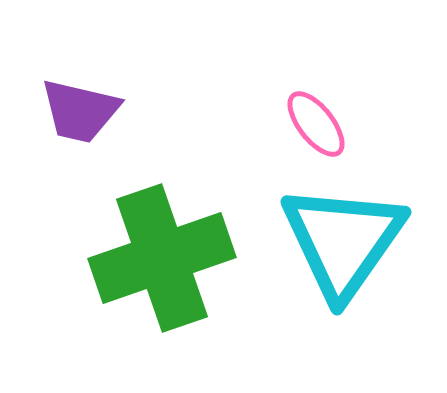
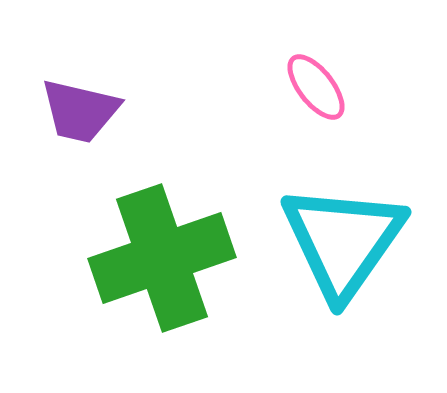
pink ellipse: moved 37 px up
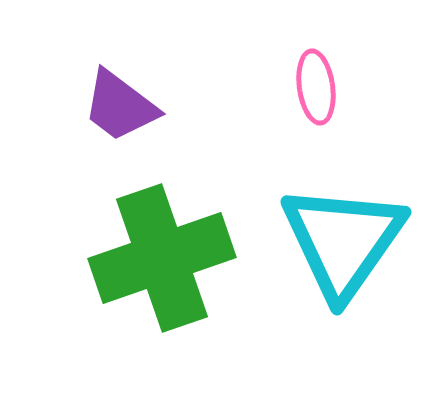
pink ellipse: rotated 30 degrees clockwise
purple trapezoid: moved 40 px right, 5 px up; rotated 24 degrees clockwise
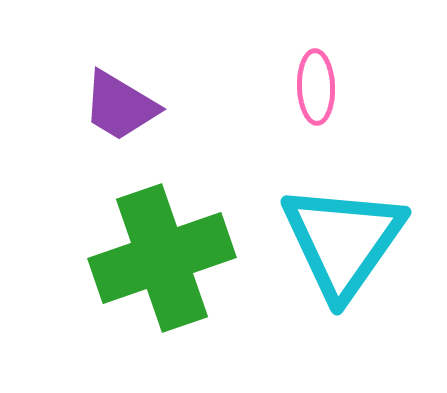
pink ellipse: rotated 6 degrees clockwise
purple trapezoid: rotated 6 degrees counterclockwise
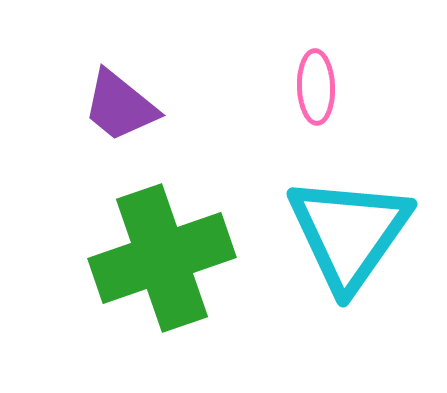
purple trapezoid: rotated 8 degrees clockwise
cyan triangle: moved 6 px right, 8 px up
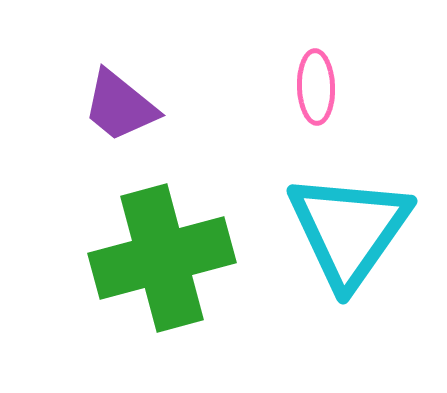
cyan triangle: moved 3 px up
green cross: rotated 4 degrees clockwise
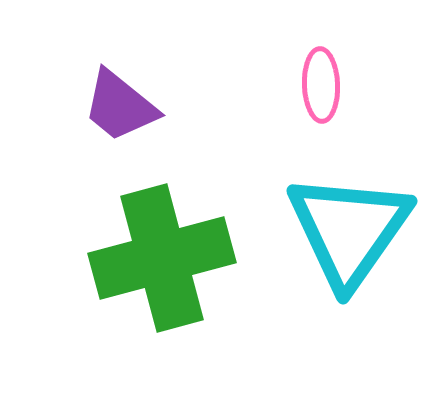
pink ellipse: moved 5 px right, 2 px up
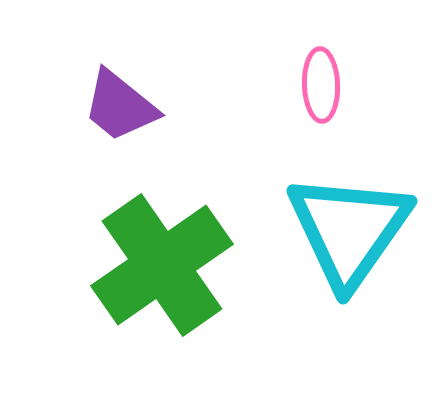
green cross: moved 7 px down; rotated 20 degrees counterclockwise
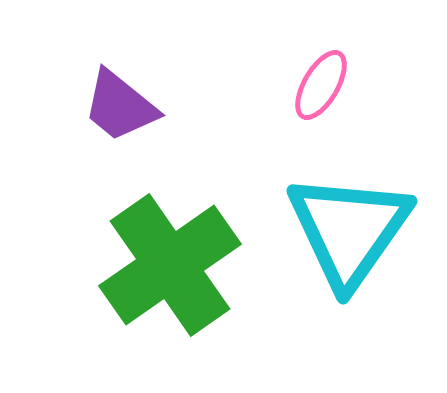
pink ellipse: rotated 32 degrees clockwise
green cross: moved 8 px right
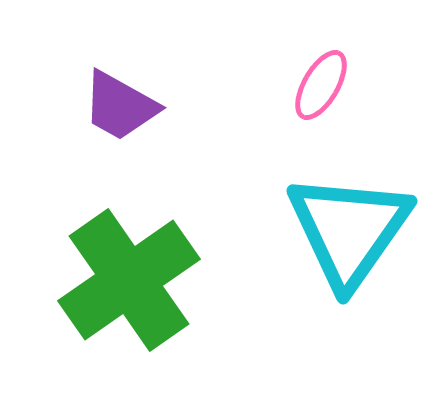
purple trapezoid: rotated 10 degrees counterclockwise
green cross: moved 41 px left, 15 px down
